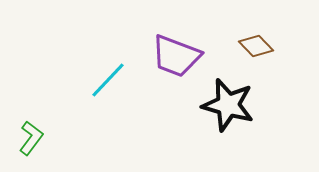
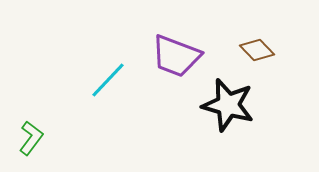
brown diamond: moved 1 px right, 4 px down
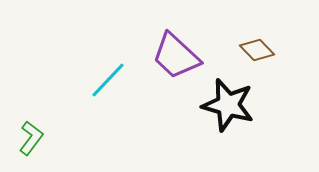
purple trapezoid: rotated 22 degrees clockwise
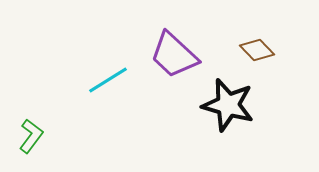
purple trapezoid: moved 2 px left, 1 px up
cyan line: rotated 15 degrees clockwise
green L-shape: moved 2 px up
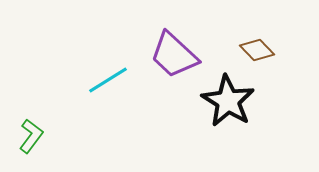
black star: moved 4 px up; rotated 16 degrees clockwise
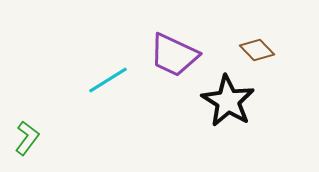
purple trapezoid: rotated 18 degrees counterclockwise
green L-shape: moved 4 px left, 2 px down
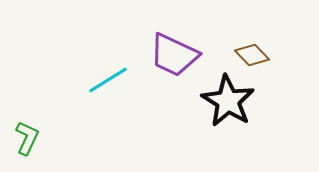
brown diamond: moved 5 px left, 5 px down
green L-shape: rotated 12 degrees counterclockwise
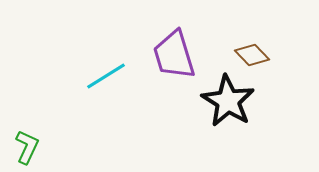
purple trapezoid: rotated 48 degrees clockwise
cyan line: moved 2 px left, 4 px up
green L-shape: moved 9 px down
